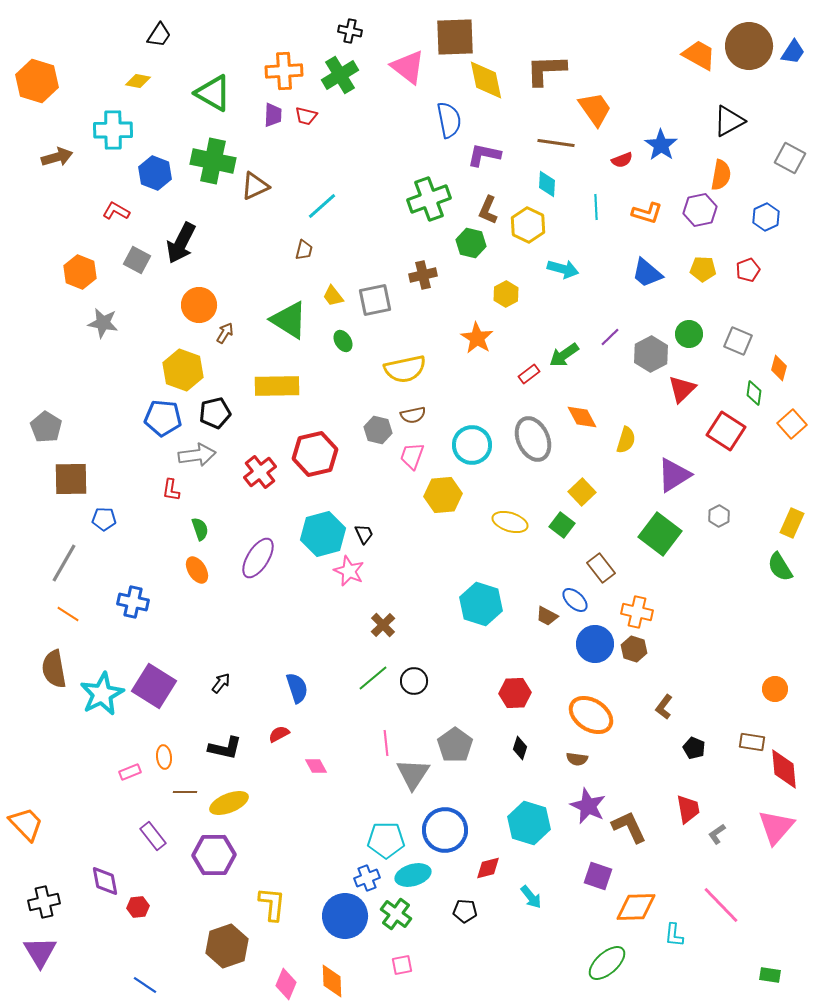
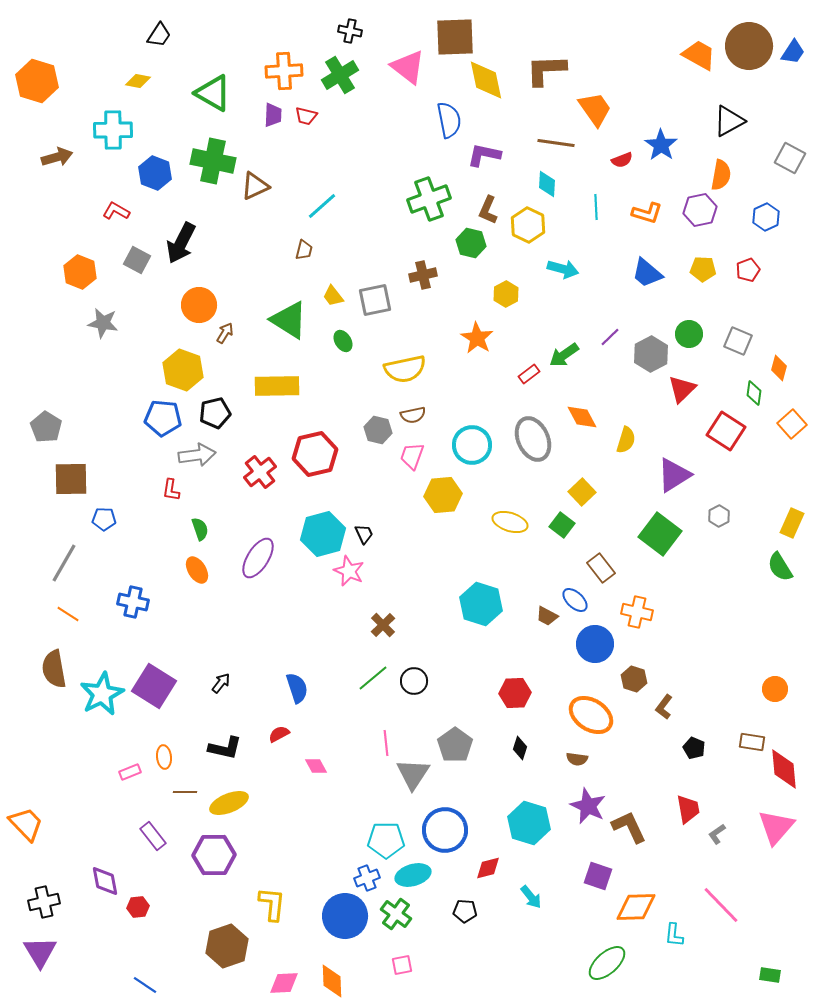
brown hexagon at (634, 649): moved 30 px down
pink diamond at (286, 984): moved 2 px left, 1 px up; rotated 64 degrees clockwise
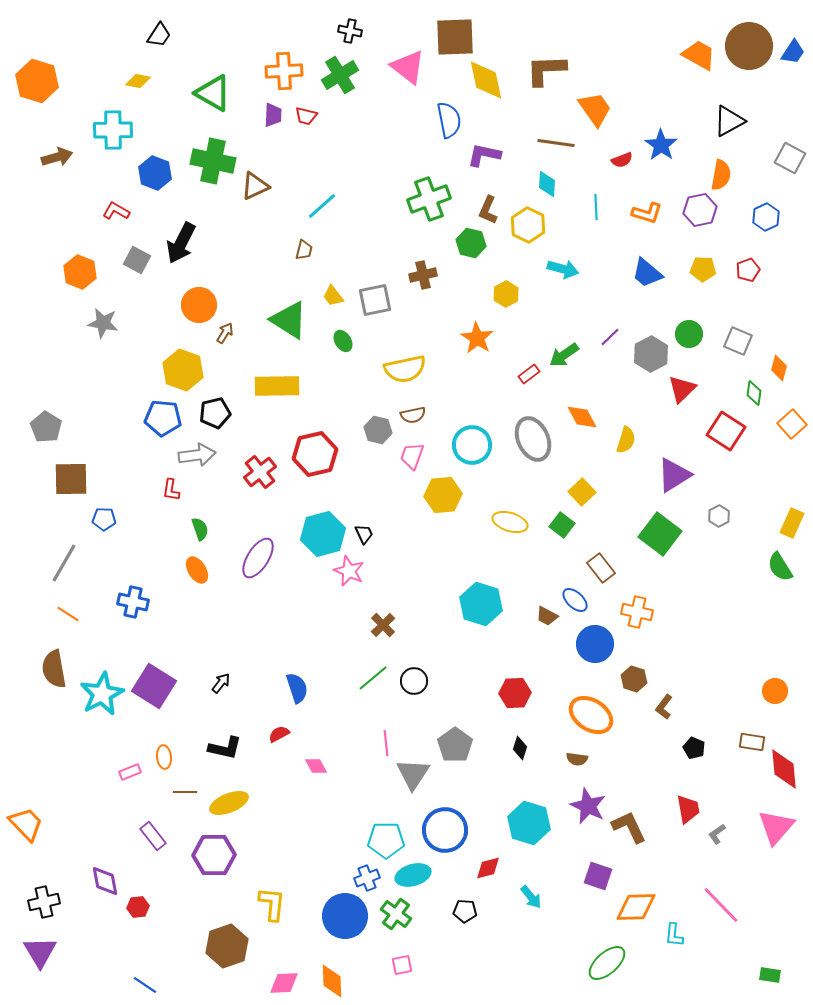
orange circle at (775, 689): moved 2 px down
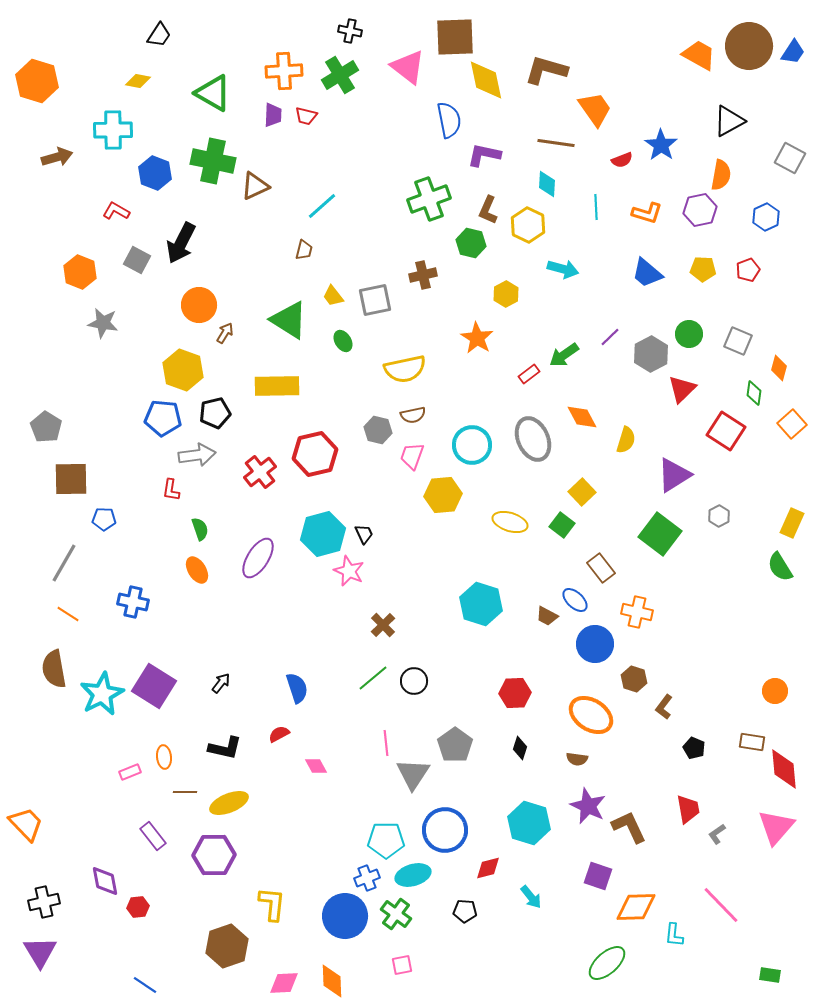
brown L-shape at (546, 70): rotated 18 degrees clockwise
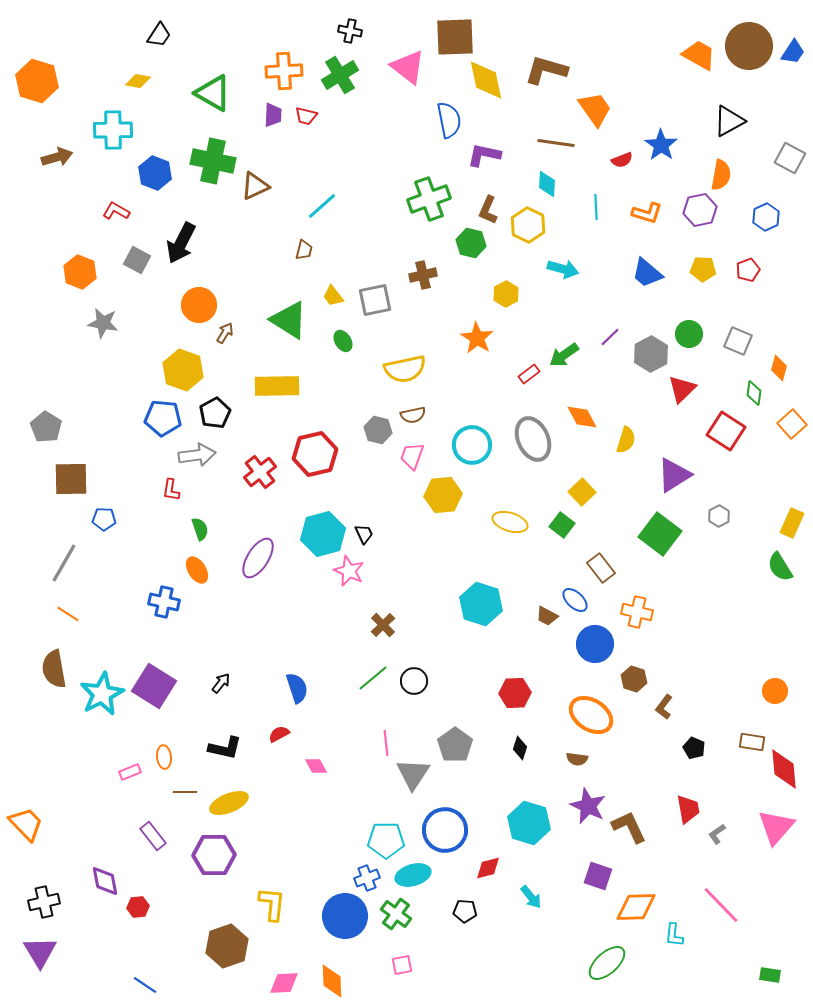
black pentagon at (215, 413): rotated 16 degrees counterclockwise
blue cross at (133, 602): moved 31 px right
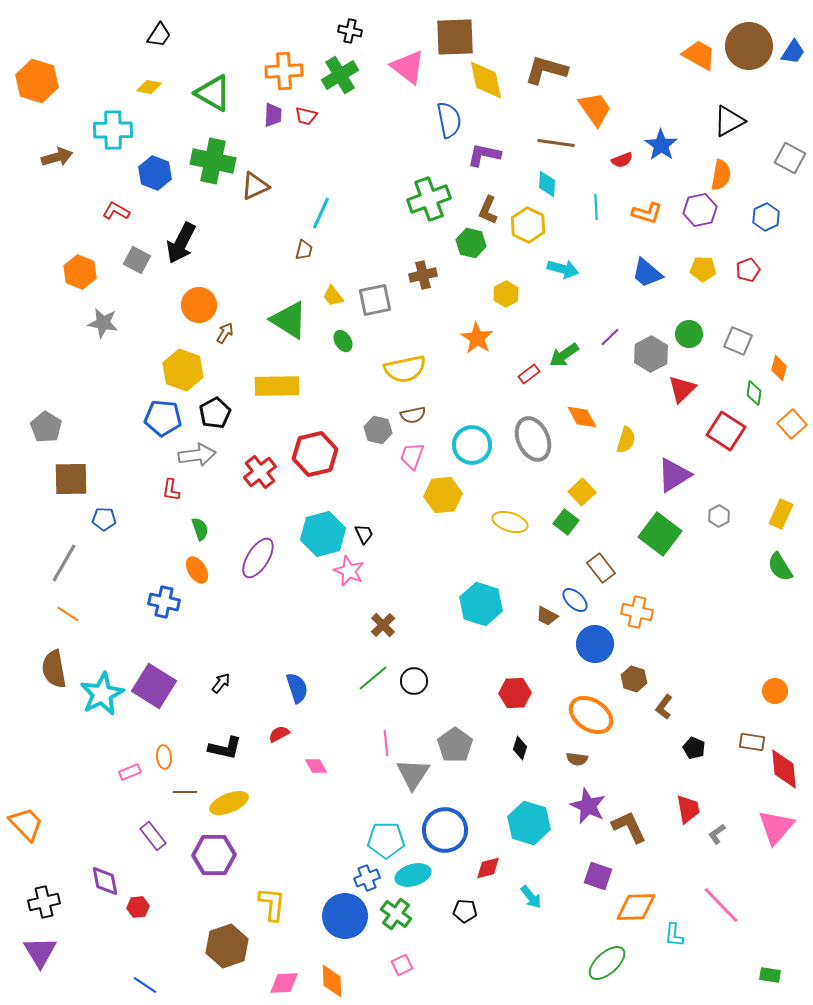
yellow diamond at (138, 81): moved 11 px right, 6 px down
cyan line at (322, 206): moved 1 px left, 7 px down; rotated 24 degrees counterclockwise
yellow rectangle at (792, 523): moved 11 px left, 9 px up
green square at (562, 525): moved 4 px right, 3 px up
pink square at (402, 965): rotated 15 degrees counterclockwise
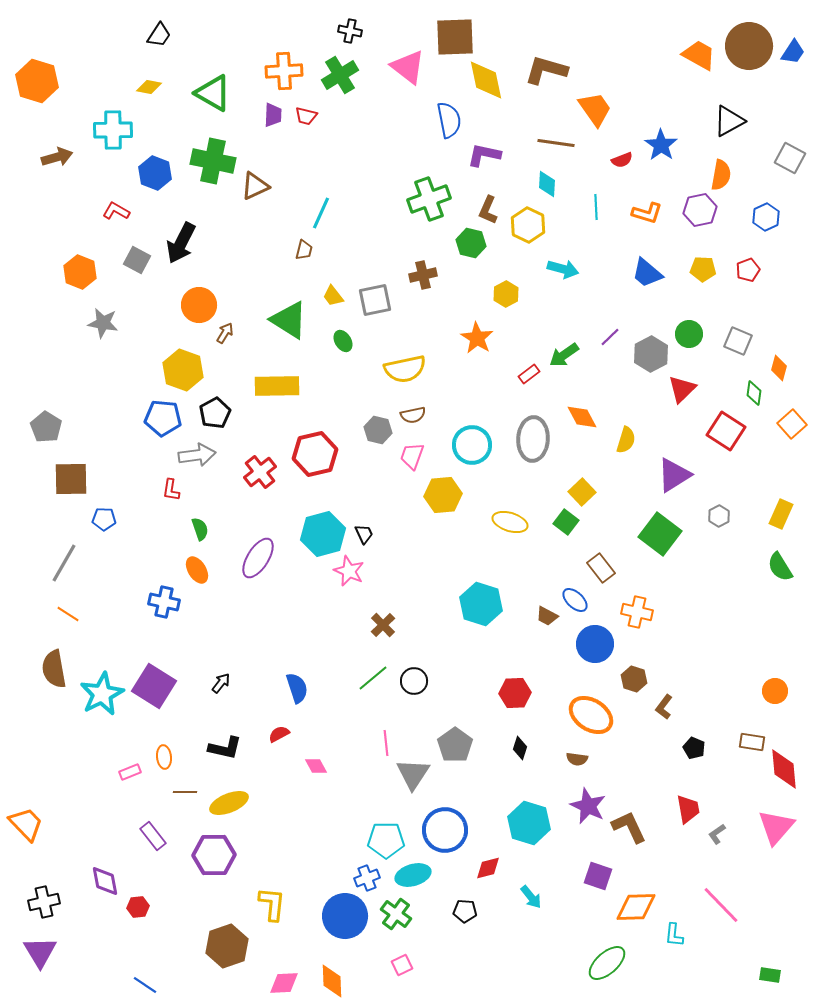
gray ellipse at (533, 439): rotated 27 degrees clockwise
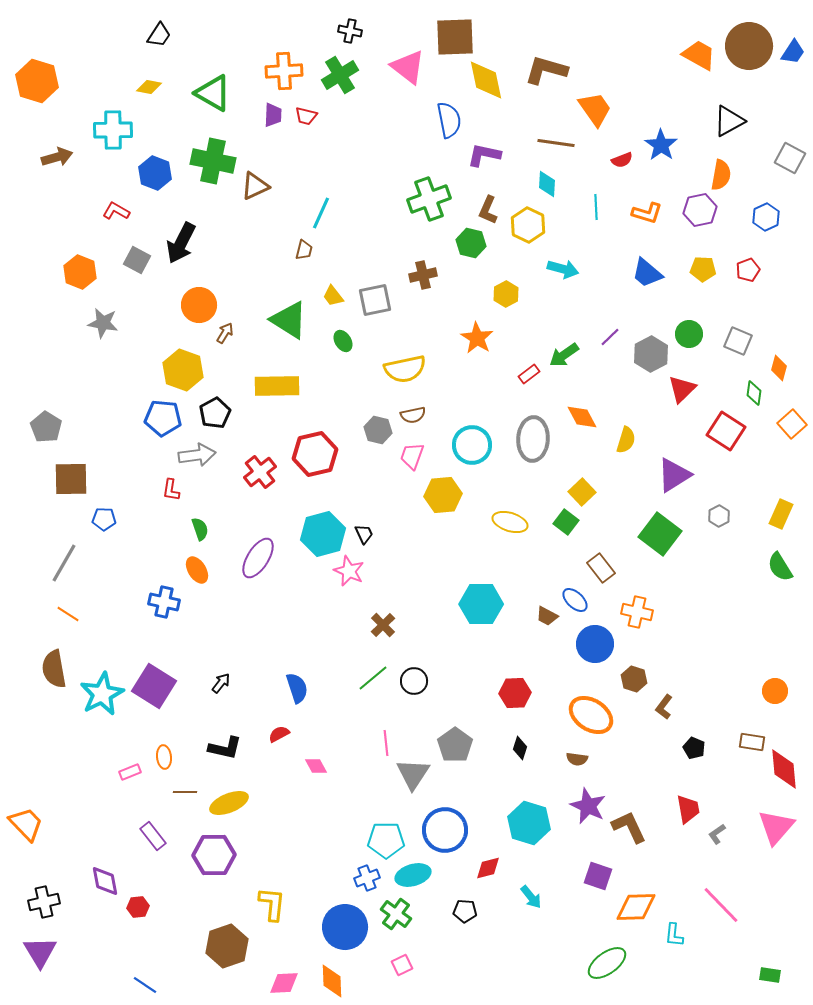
cyan hexagon at (481, 604): rotated 18 degrees counterclockwise
blue circle at (345, 916): moved 11 px down
green ellipse at (607, 963): rotated 6 degrees clockwise
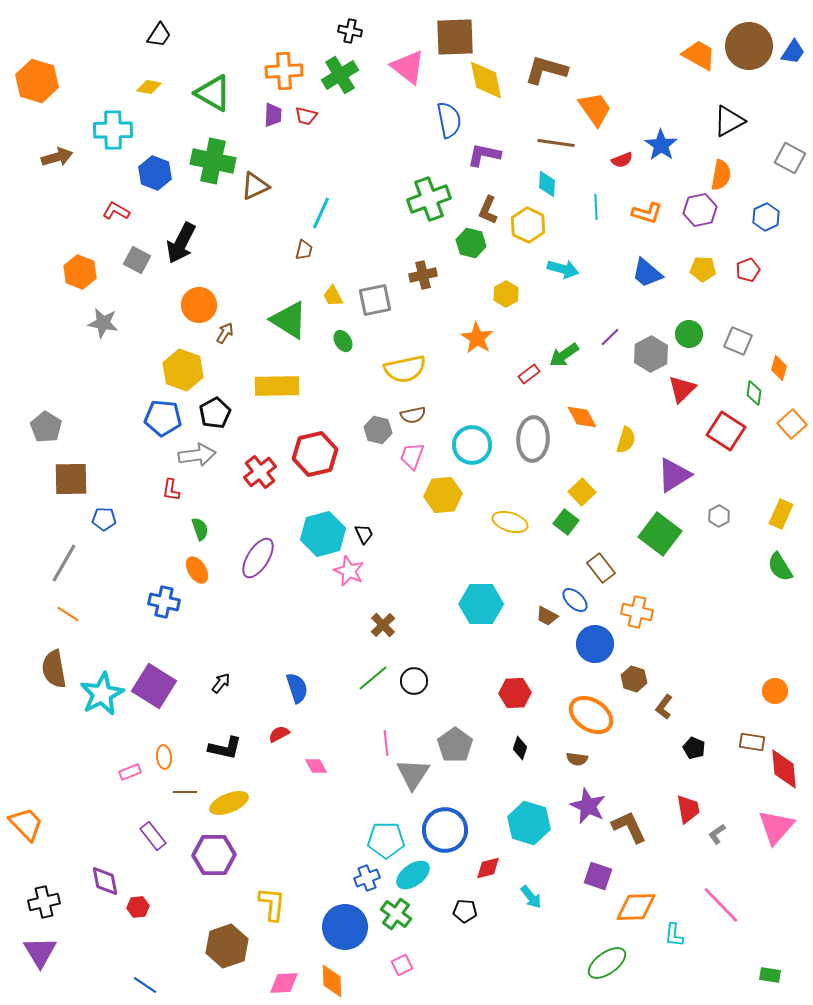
yellow trapezoid at (333, 296): rotated 10 degrees clockwise
cyan ellipse at (413, 875): rotated 20 degrees counterclockwise
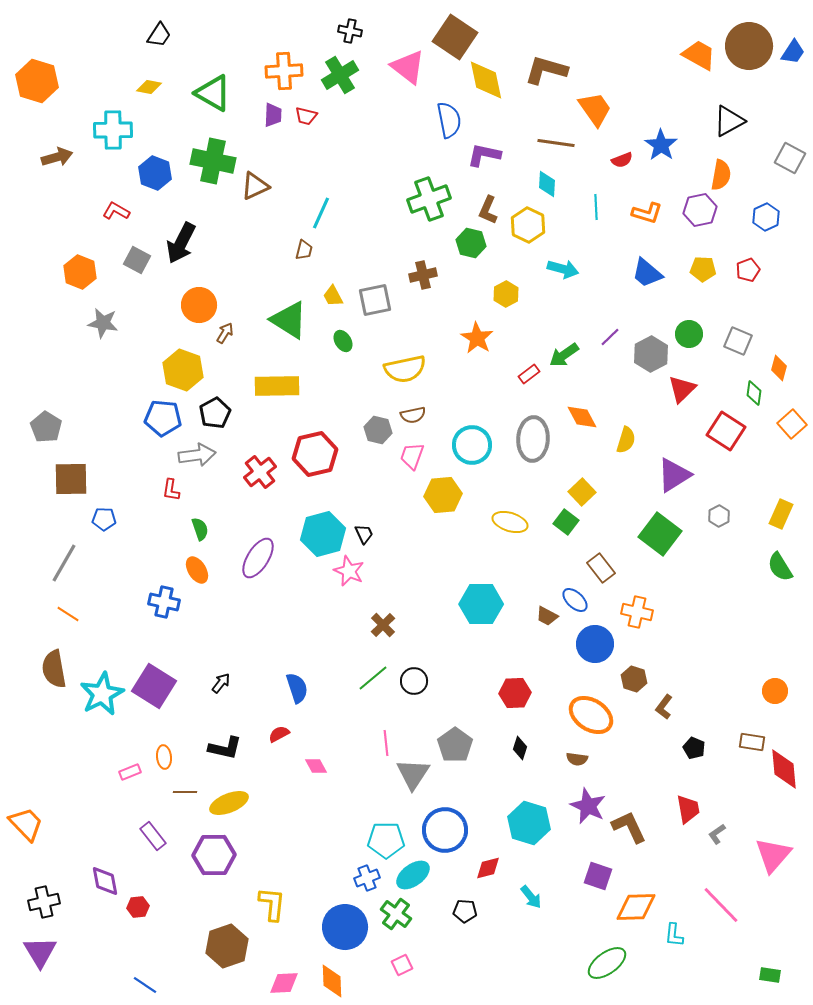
brown square at (455, 37): rotated 36 degrees clockwise
pink triangle at (776, 827): moved 3 px left, 28 px down
